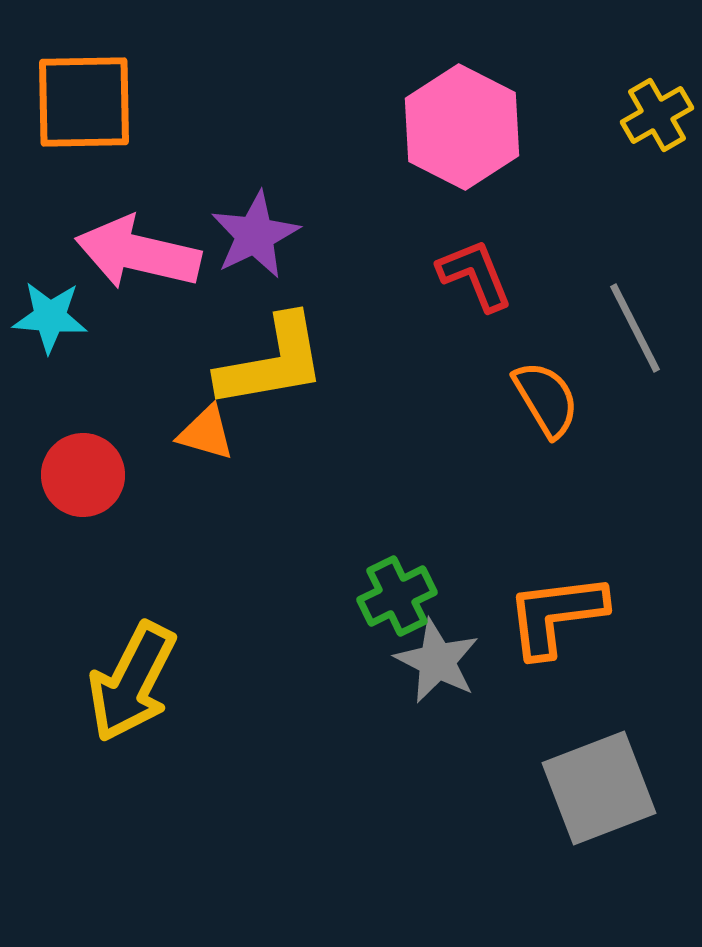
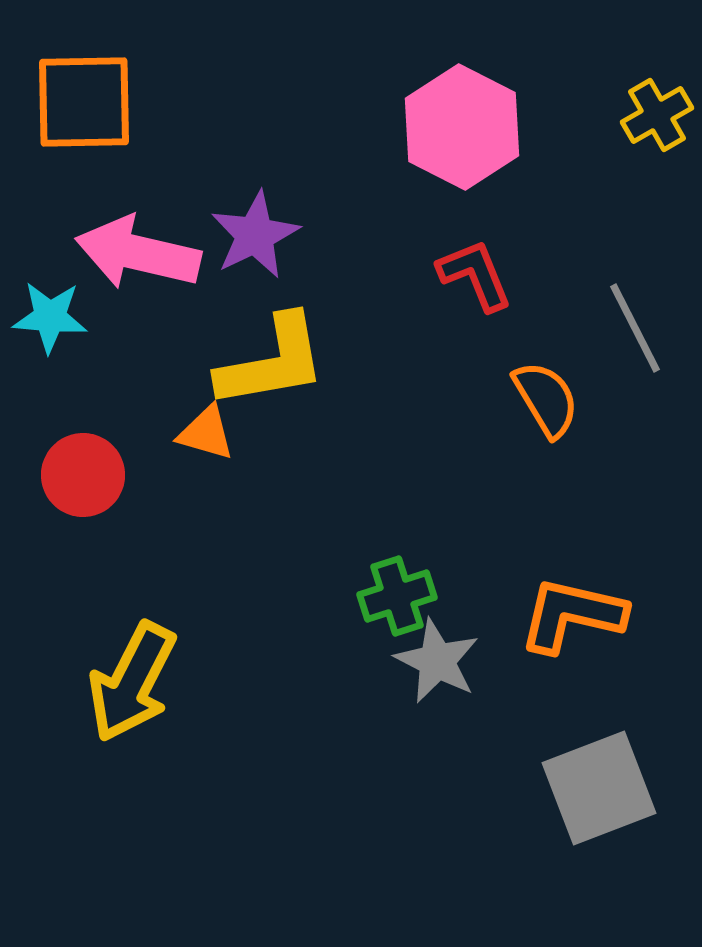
green cross: rotated 8 degrees clockwise
orange L-shape: moved 16 px right; rotated 20 degrees clockwise
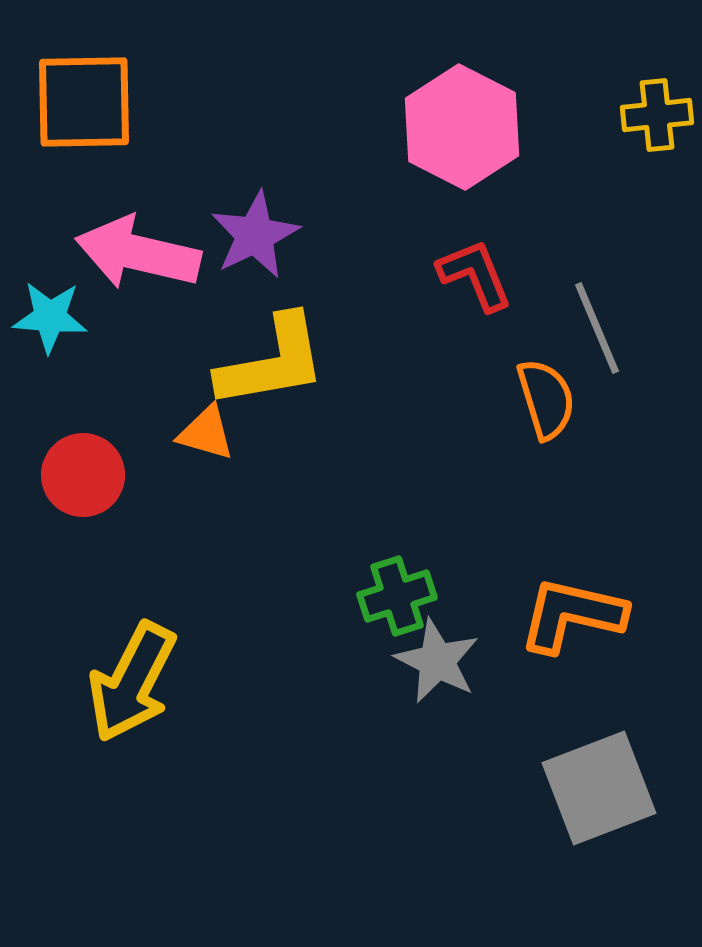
yellow cross: rotated 24 degrees clockwise
gray line: moved 38 px left; rotated 4 degrees clockwise
orange semicircle: rotated 14 degrees clockwise
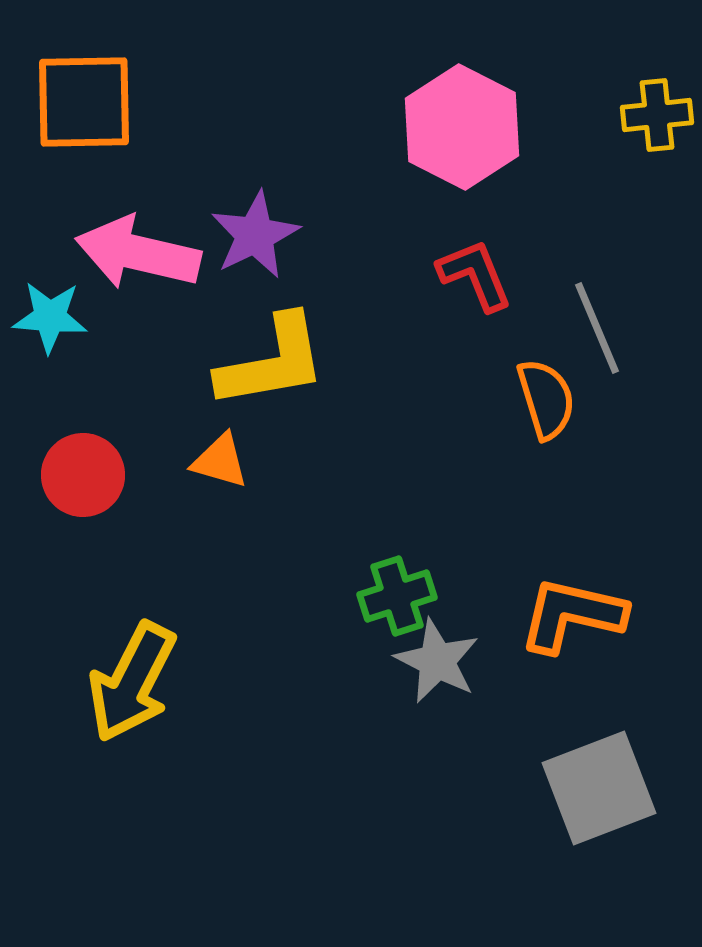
orange triangle: moved 14 px right, 28 px down
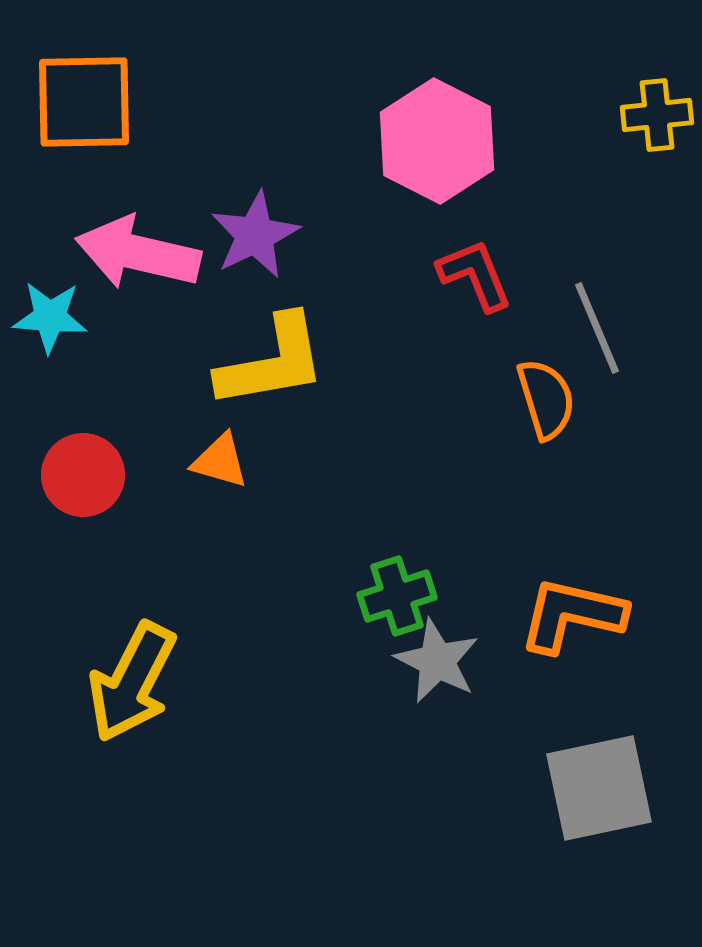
pink hexagon: moved 25 px left, 14 px down
gray square: rotated 9 degrees clockwise
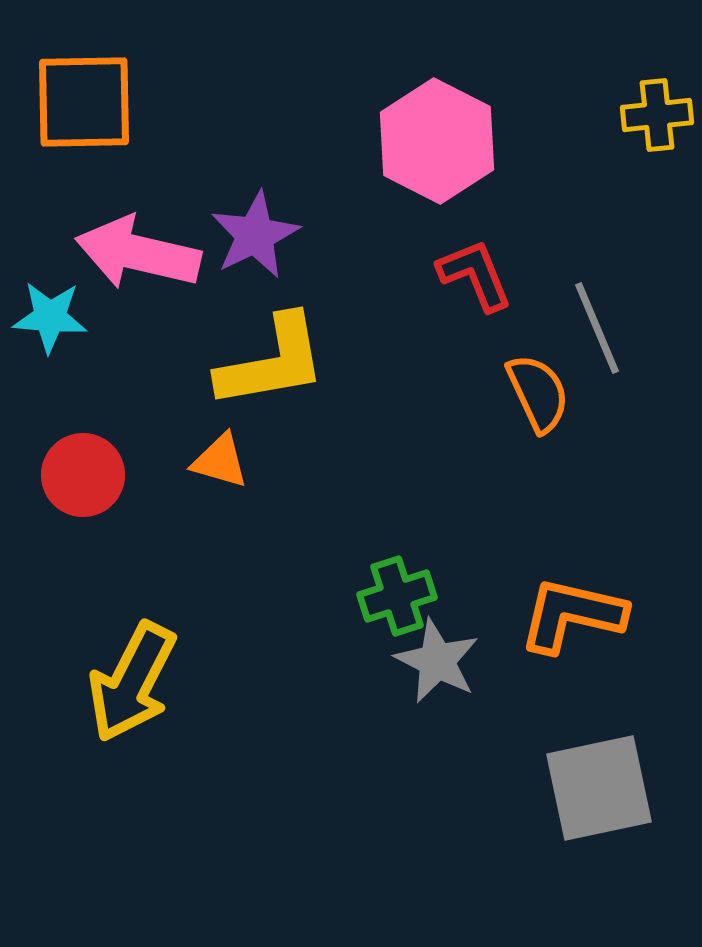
orange semicircle: moved 8 px left, 6 px up; rotated 8 degrees counterclockwise
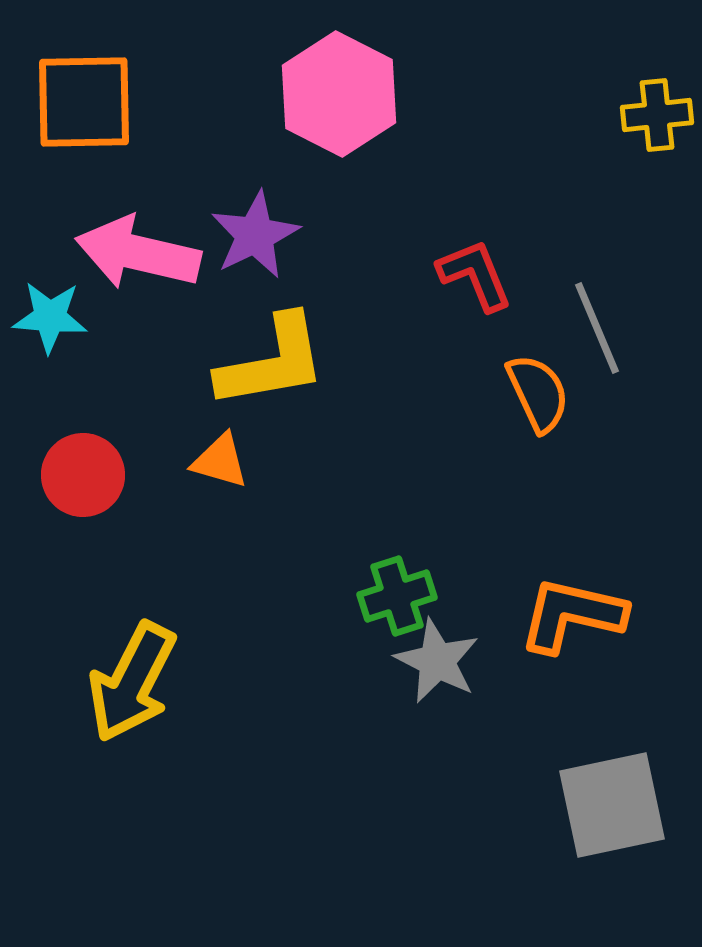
pink hexagon: moved 98 px left, 47 px up
gray square: moved 13 px right, 17 px down
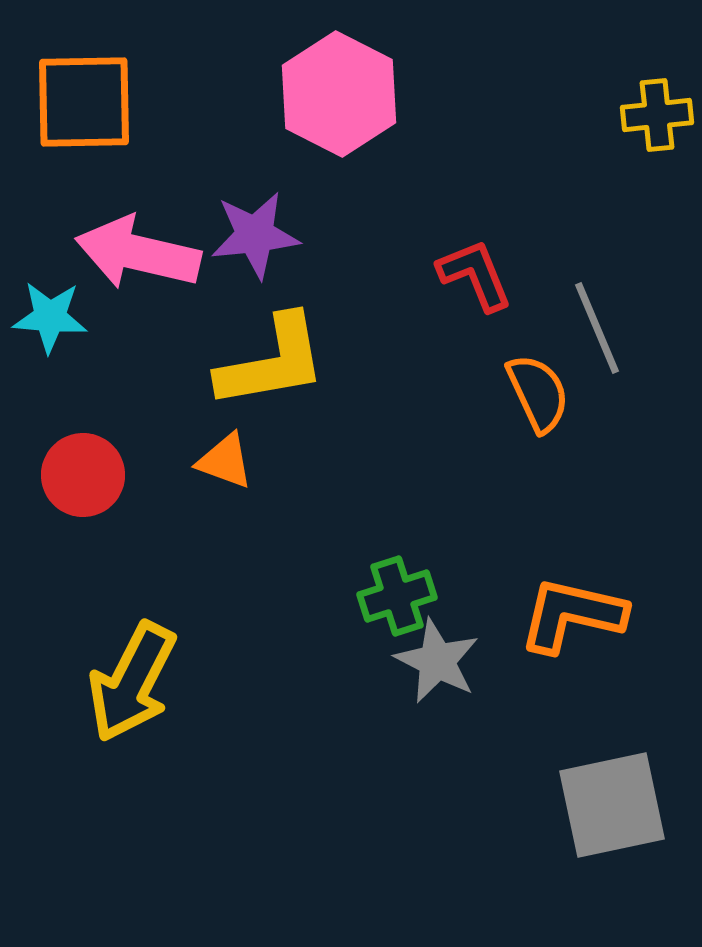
purple star: rotated 20 degrees clockwise
orange triangle: moved 5 px right; rotated 4 degrees clockwise
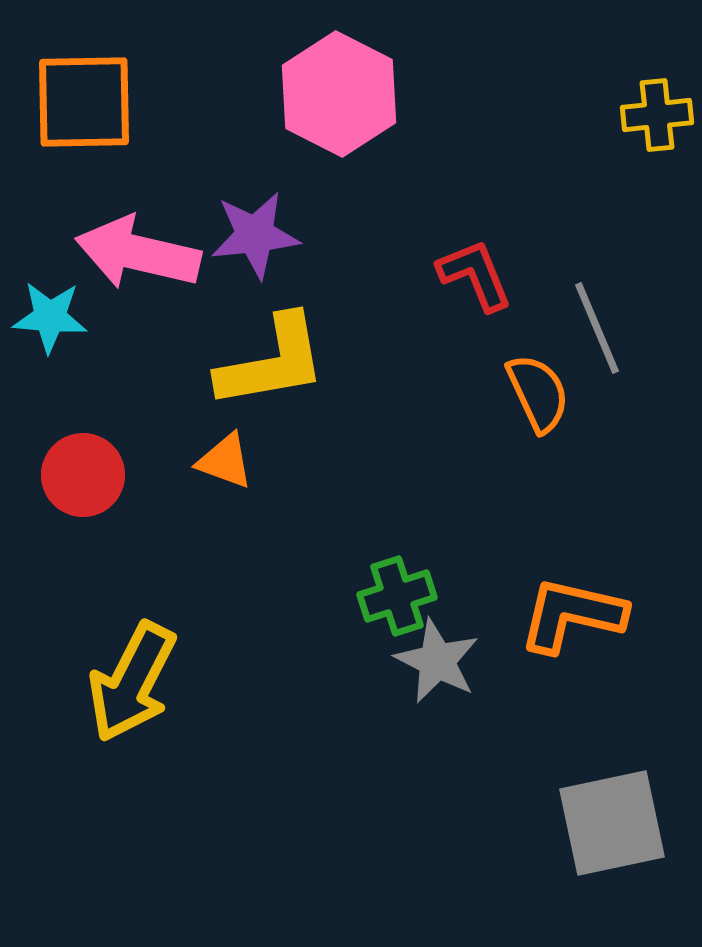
gray square: moved 18 px down
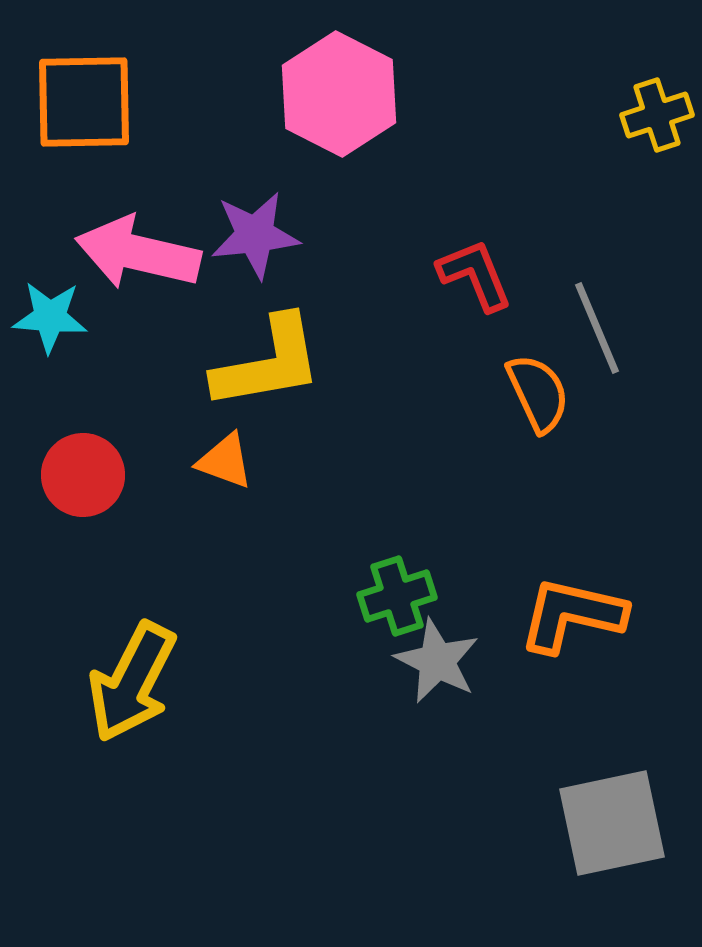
yellow cross: rotated 12 degrees counterclockwise
yellow L-shape: moved 4 px left, 1 px down
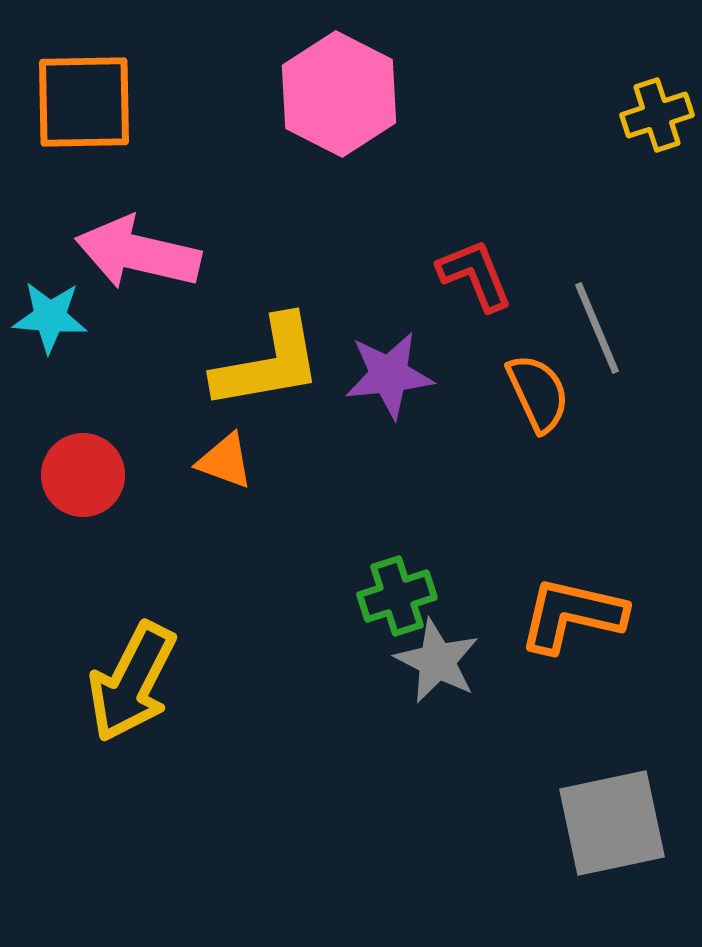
purple star: moved 134 px right, 140 px down
